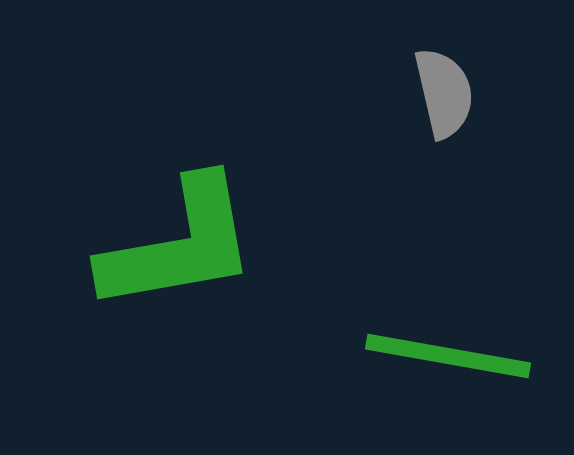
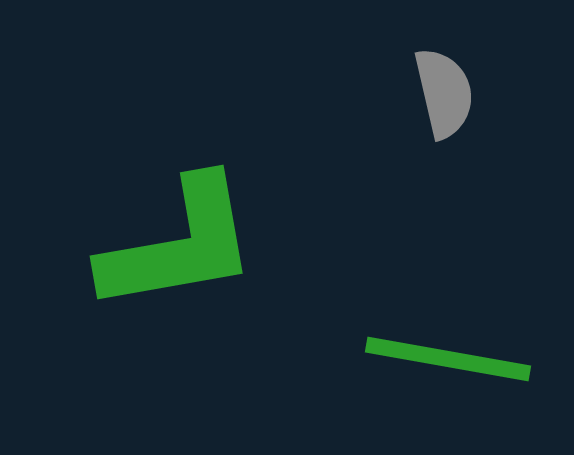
green line: moved 3 px down
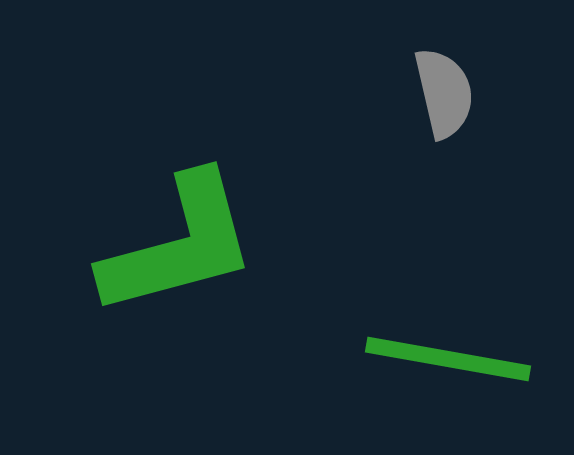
green L-shape: rotated 5 degrees counterclockwise
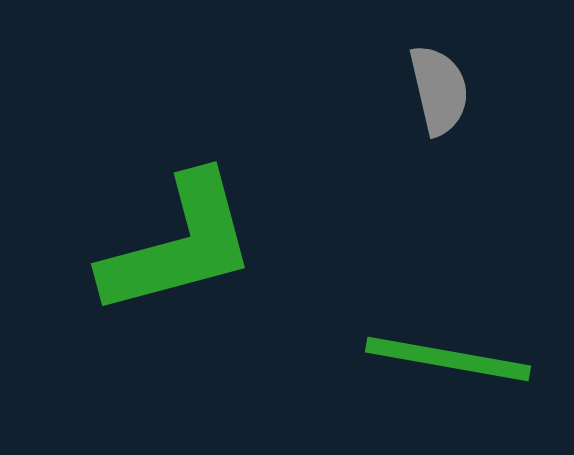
gray semicircle: moved 5 px left, 3 px up
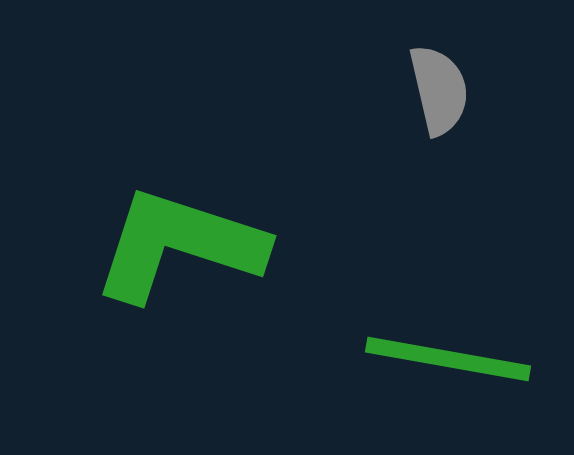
green L-shape: rotated 147 degrees counterclockwise
